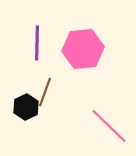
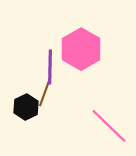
purple line: moved 13 px right, 24 px down
pink hexagon: moved 2 px left; rotated 24 degrees counterclockwise
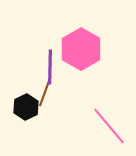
pink line: rotated 6 degrees clockwise
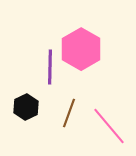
brown line: moved 24 px right, 21 px down
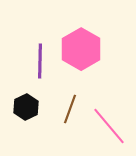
purple line: moved 10 px left, 6 px up
brown line: moved 1 px right, 4 px up
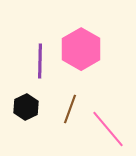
pink line: moved 1 px left, 3 px down
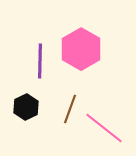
pink line: moved 4 px left, 1 px up; rotated 12 degrees counterclockwise
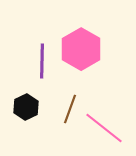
purple line: moved 2 px right
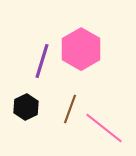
purple line: rotated 16 degrees clockwise
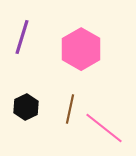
purple line: moved 20 px left, 24 px up
brown line: rotated 8 degrees counterclockwise
